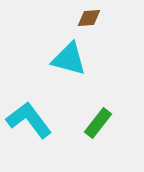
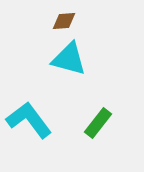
brown diamond: moved 25 px left, 3 px down
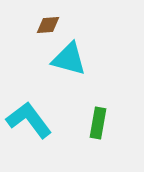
brown diamond: moved 16 px left, 4 px down
green rectangle: rotated 28 degrees counterclockwise
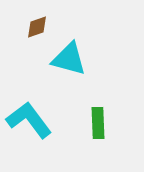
brown diamond: moved 11 px left, 2 px down; rotated 15 degrees counterclockwise
green rectangle: rotated 12 degrees counterclockwise
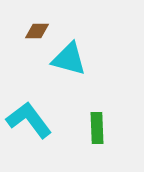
brown diamond: moved 4 px down; rotated 20 degrees clockwise
green rectangle: moved 1 px left, 5 px down
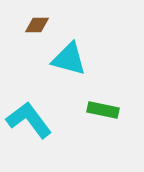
brown diamond: moved 6 px up
green rectangle: moved 6 px right, 18 px up; rotated 76 degrees counterclockwise
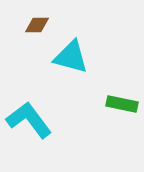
cyan triangle: moved 2 px right, 2 px up
green rectangle: moved 19 px right, 6 px up
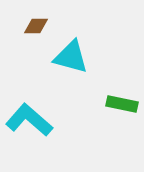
brown diamond: moved 1 px left, 1 px down
cyan L-shape: rotated 12 degrees counterclockwise
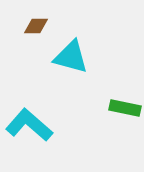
green rectangle: moved 3 px right, 4 px down
cyan L-shape: moved 5 px down
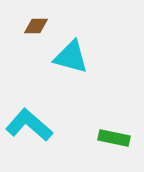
green rectangle: moved 11 px left, 30 px down
